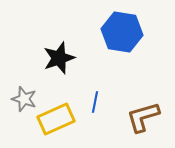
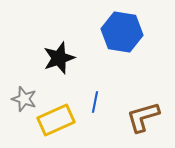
yellow rectangle: moved 1 px down
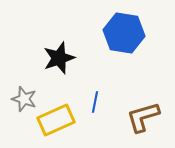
blue hexagon: moved 2 px right, 1 px down
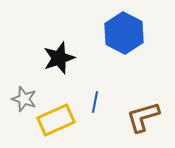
blue hexagon: rotated 18 degrees clockwise
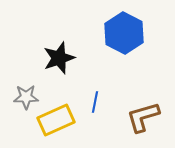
gray star: moved 2 px right, 2 px up; rotated 20 degrees counterclockwise
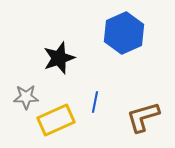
blue hexagon: rotated 9 degrees clockwise
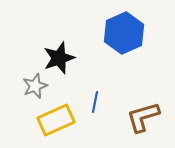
gray star: moved 9 px right, 11 px up; rotated 20 degrees counterclockwise
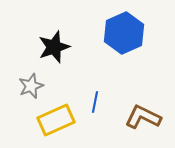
black star: moved 5 px left, 11 px up
gray star: moved 4 px left
brown L-shape: rotated 42 degrees clockwise
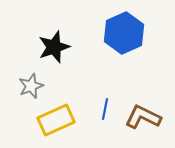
blue line: moved 10 px right, 7 px down
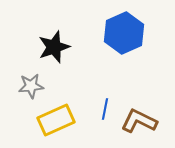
gray star: rotated 15 degrees clockwise
brown L-shape: moved 4 px left, 4 px down
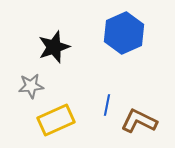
blue line: moved 2 px right, 4 px up
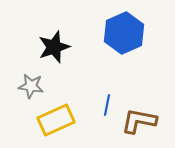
gray star: rotated 15 degrees clockwise
brown L-shape: rotated 15 degrees counterclockwise
